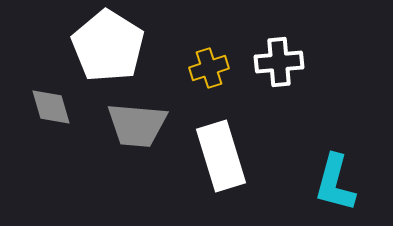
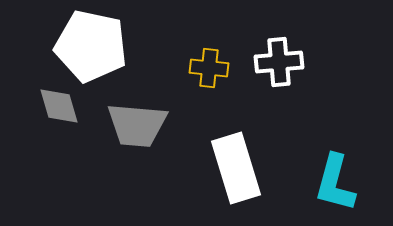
white pentagon: moved 17 px left; rotated 20 degrees counterclockwise
yellow cross: rotated 24 degrees clockwise
gray diamond: moved 8 px right, 1 px up
white rectangle: moved 15 px right, 12 px down
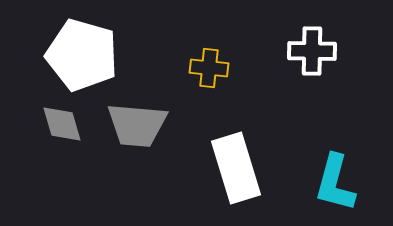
white pentagon: moved 9 px left, 9 px down; rotated 4 degrees clockwise
white cross: moved 33 px right, 11 px up; rotated 6 degrees clockwise
gray diamond: moved 3 px right, 18 px down
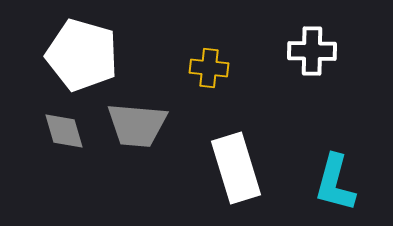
gray diamond: moved 2 px right, 7 px down
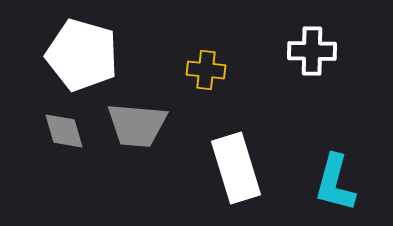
yellow cross: moved 3 px left, 2 px down
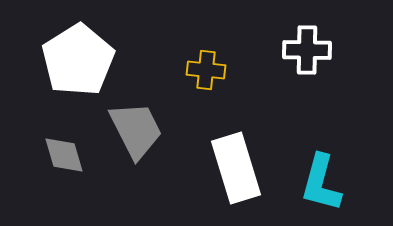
white cross: moved 5 px left, 1 px up
white pentagon: moved 4 px left, 5 px down; rotated 24 degrees clockwise
gray trapezoid: moved 1 px left, 5 px down; rotated 122 degrees counterclockwise
gray diamond: moved 24 px down
cyan L-shape: moved 14 px left
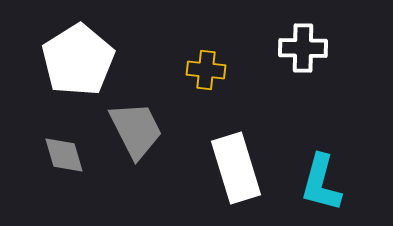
white cross: moved 4 px left, 2 px up
